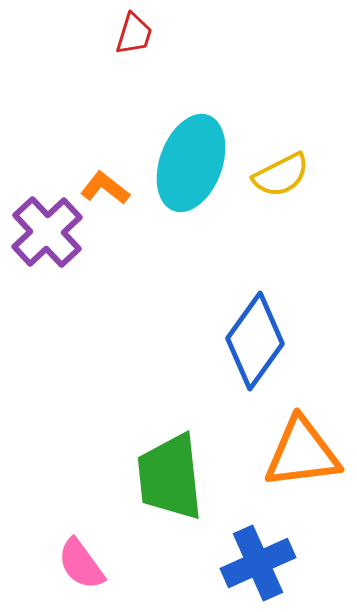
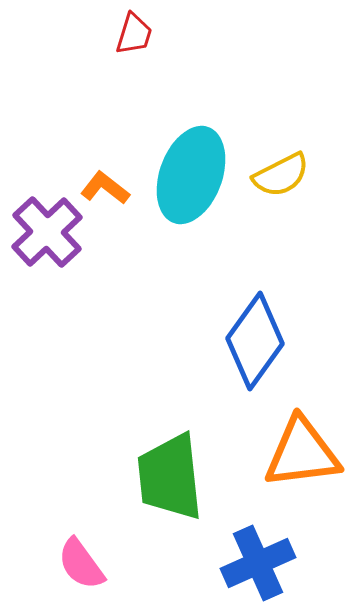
cyan ellipse: moved 12 px down
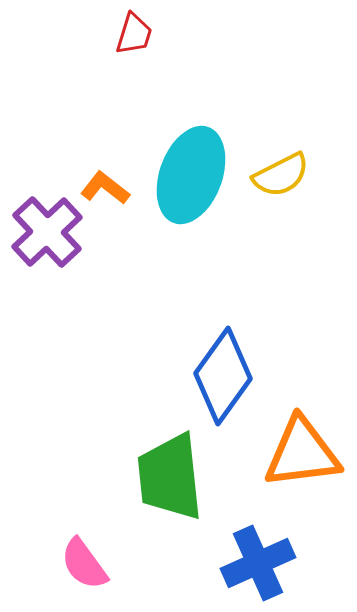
blue diamond: moved 32 px left, 35 px down
pink semicircle: moved 3 px right
